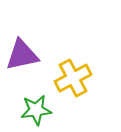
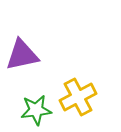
yellow cross: moved 5 px right, 19 px down
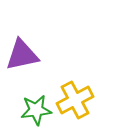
yellow cross: moved 3 px left, 3 px down
